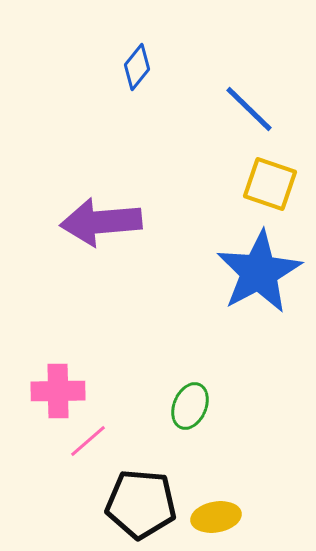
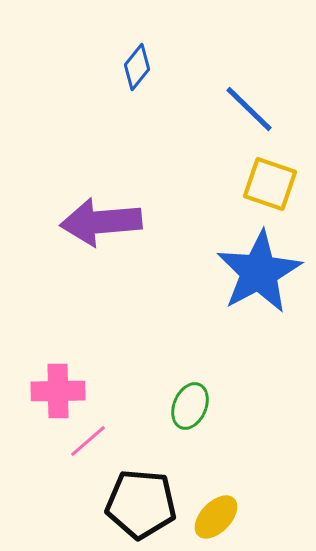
yellow ellipse: rotated 36 degrees counterclockwise
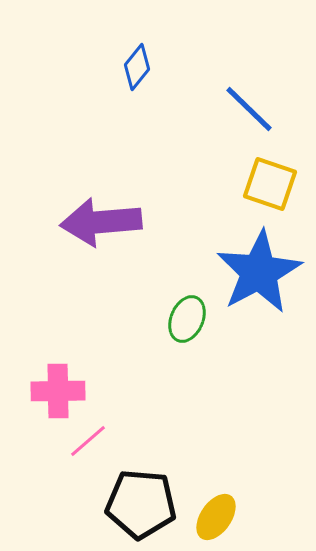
green ellipse: moved 3 px left, 87 px up
yellow ellipse: rotated 9 degrees counterclockwise
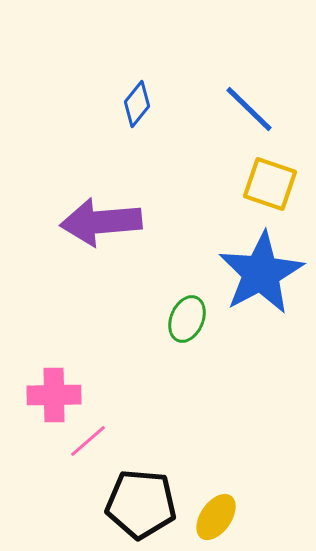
blue diamond: moved 37 px down
blue star: moved 2 px right, 1 px down
pink cross: moved 4 px left, 4 px down
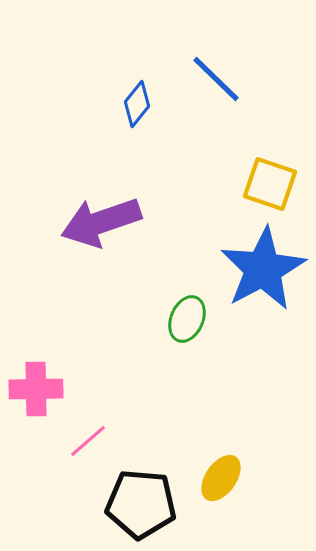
blue line: moved 33 px left, 30 px up
purple arrow: rotated 14 degrees counterclockwise
blue star: moved 2 px right, 4 px up
pink cross: moved 18 px left, 6 px up
yellow ellipse: moved 5 px right, 39 px up
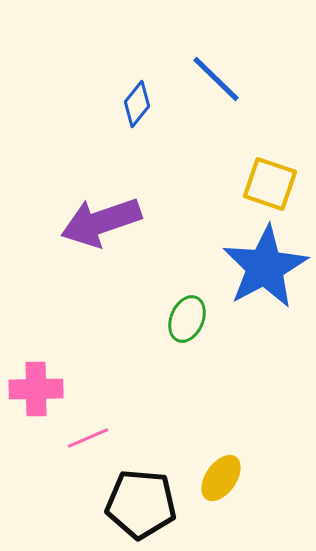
blue star: moved 2 px right, 2 px up
pink line: moved 3 px up; rotated 18 degrees clockwise
